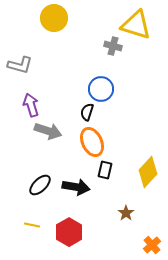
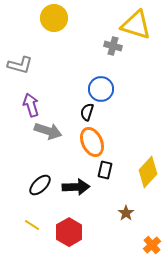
black arrow: rotated 12 degrees counterclockwise
yellow line: rotated 21 degrees clockwise
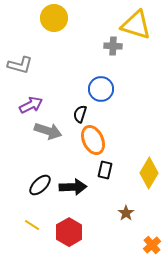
gray cross: rotated 12 degrees counterclockwise
purple arrow: rotated 80 degrees clockwise
black semicircle: moved 7 px left, 2 px down
orange ellipse: moved 1 px right, 2 px up
yellow diamond: moved 1 px right, 1 px down; rotated 12 degrees counterclockwise
black arrow: moved 3 px left
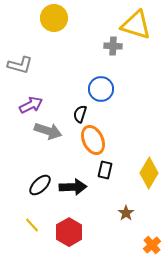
yellow line: rotated 14 degrees clockwise
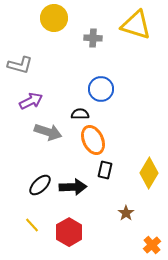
gray cross: moved 20 px left, 8 px up
purple arrow: moved 4 px up
black semicircle: rotated 72 degrees clockwise
gray arrow: moved 1 px down
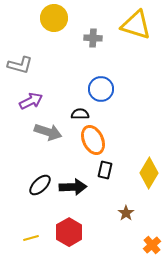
yellow line: moved 1 px left, 13 px down; rotated 63 degrees counterclockwise
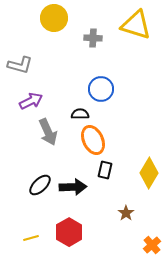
gray arrow: rotated 48 degrees clockwise
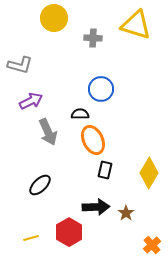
black arrow: moved 23 px right, 20 px down
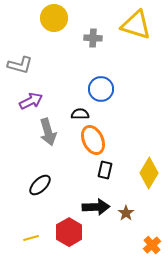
gray arrow: rotated 8 degrees clockwise
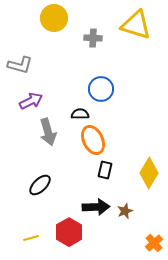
brown star: moved 1 px left, 2 px up; rotated 14 degrees clockwise
orange cross: moved 2 px right, 2 px up
